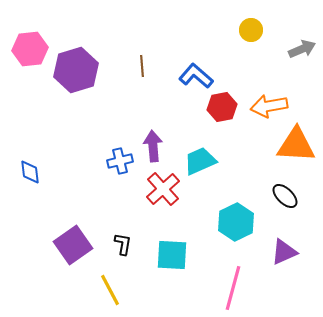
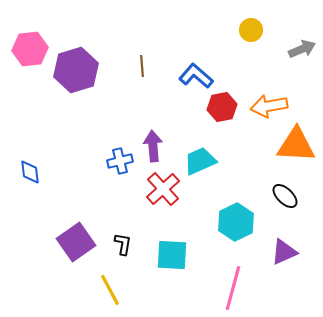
purple square: moved 3 px right, 3 px up
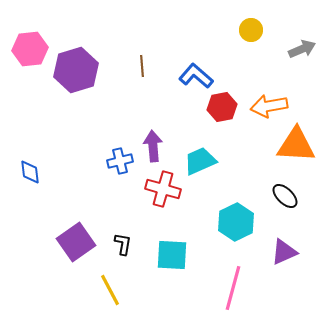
red cross: rotated 32 degrees counterclockwise
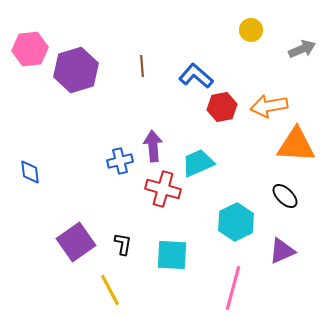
cyan trapezoid: moved 2 px left, 2 px down
purple triangle: moved 2 px left, 1 px up
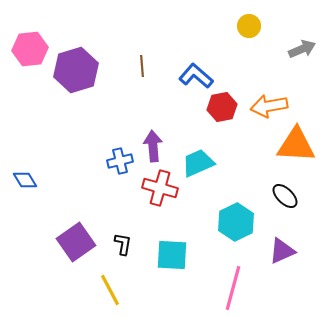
yellow circle: moved 2 px left, 4 px up
blue diamond: moved 5 px left, 8 px down; rotated 25 degrees counterclockwise
red cross: moved 3 px left, 1 px up
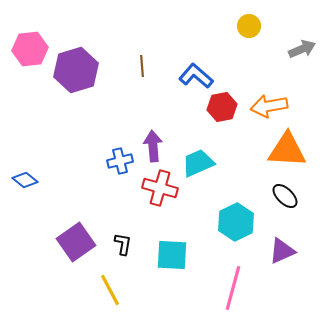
orange triangle: moved 9 px left, 5 px down
blue diamond: rotated 20 degrees counterclockwise
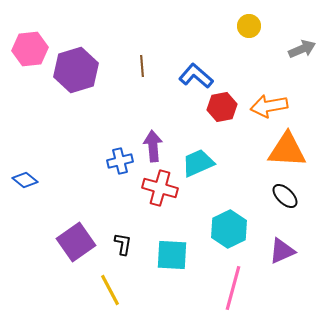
cyan hexagon: moved 7 px left, 7 px down
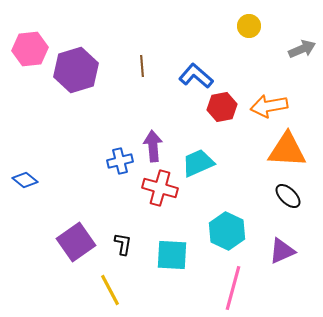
black ellipse: moved 3 px right
cyan hexagon: moved 2 px left, 2 px down; rotated 9 degrees counterclockwise
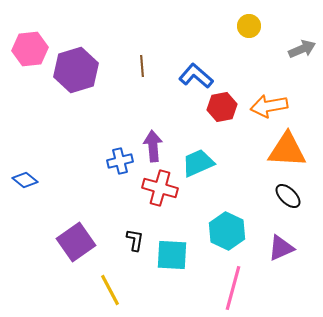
black L-shape: moved 12 px right, 4 px up
purple triangle: moved 1 px left, 3 px up
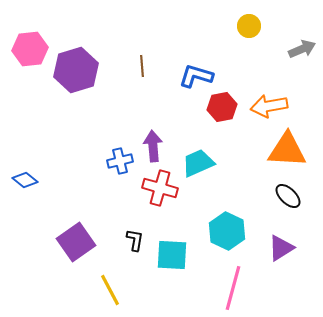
blue L-shape: rotated 24 degrees counterclockwise
purple triangle: rotated 8 degrees counterclockwise
